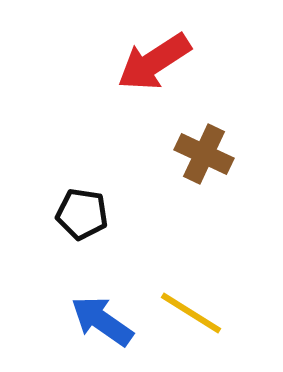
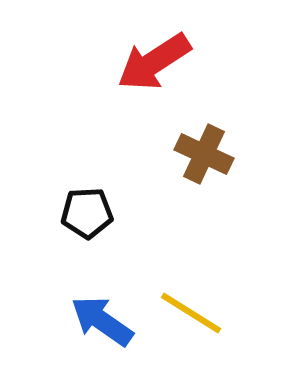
black pentagon: moved 5 px right, 1 px up; rotated 12 degrees counterclockwise
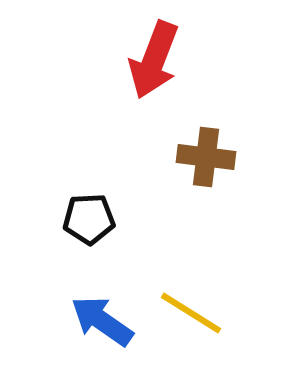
red arrow: moved 2 px up; rotated 36 degrees counterclockwise
brown cross: moved 2 px right, 3 px down; rotated 18 degrees counterclockwise
black pentagon: moved 2 px right, 6 px down
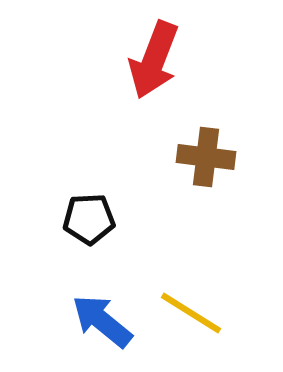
blue arrow: rotated 4 degrees clockwise
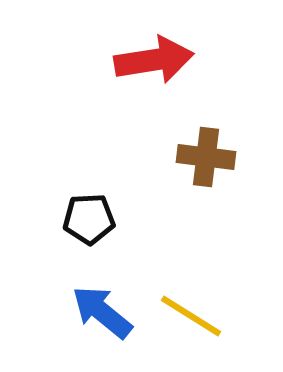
red arrow: rotated 120 degrees counterclockwise
yellow line: moved 3 px down
blue arrow: moved 9 px up
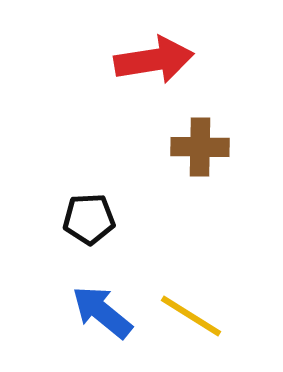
brown cross: moved 6 px left, 10 px up; rotated 6 degrees counterclockwise
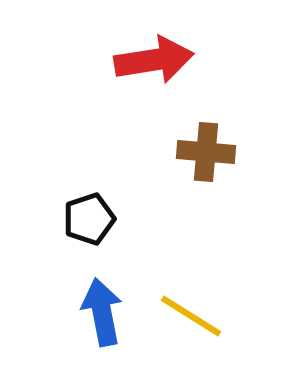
brown cross: moved 6 px right, 5 px down; rotated 4 degrees clockwise
black pentagon: rotated 15 degrees counterclockwise
blue arrow: rotated 40 degrees clockwise
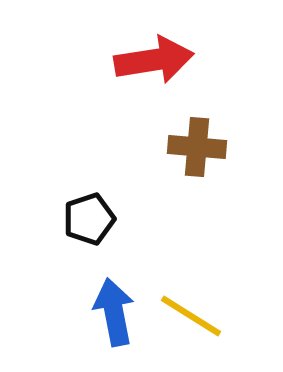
brown cross: moved 9 px left, 5 px up
blue arrow: moved 12 px right
